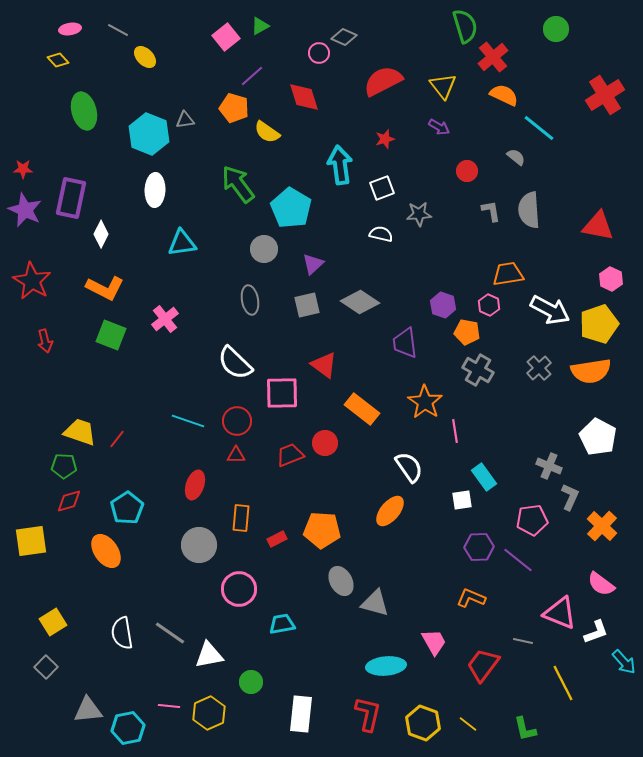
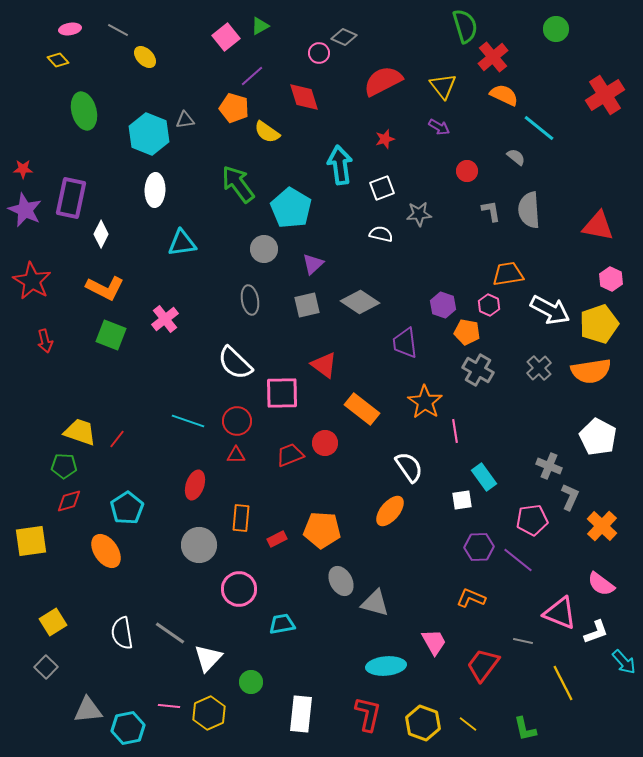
white triangle at (209, 655): moved 1 px left, 3 px down; rotated 36 degrees counterclockwise
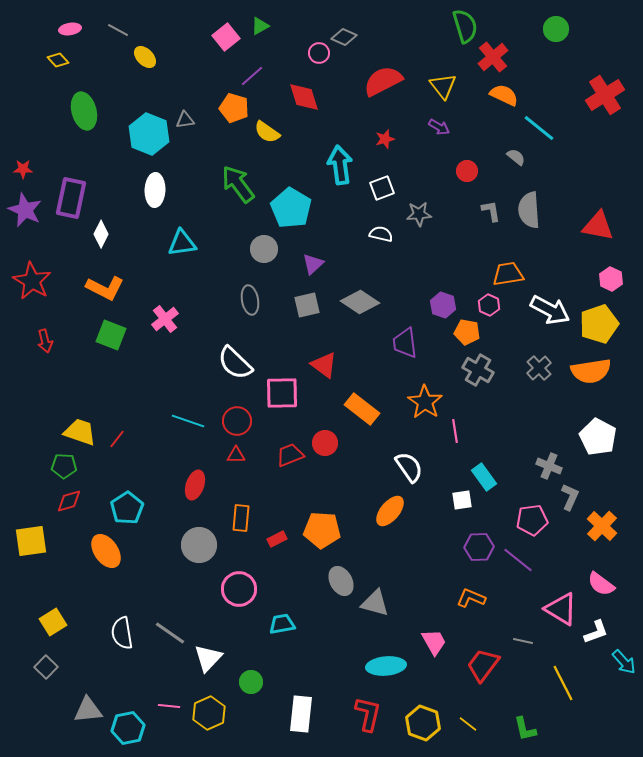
pink triangle at (560, 613): moved 1 px right, 4 px up; rotated 9 degrees clockwise
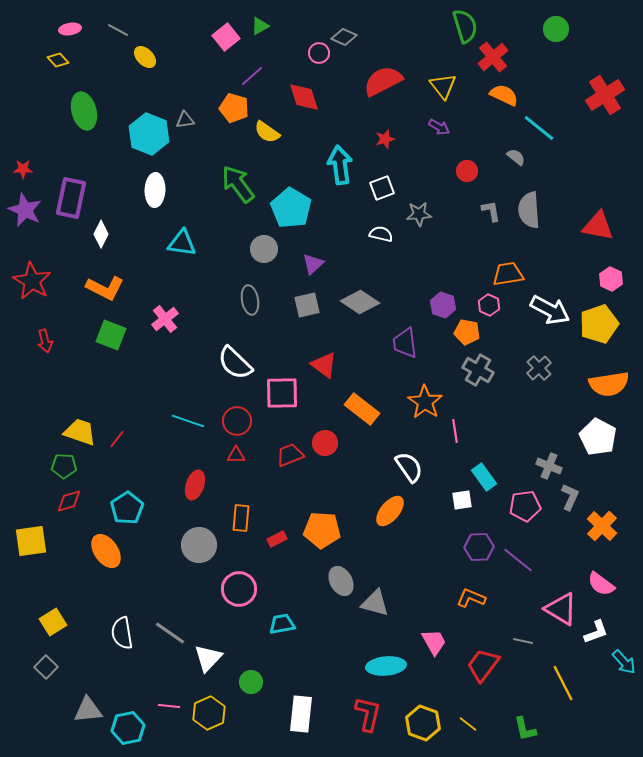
cyan triangle at (182, 243): rotated 16 degrees clockwise
orange semicircle at (591, 371): moved 18 px right, 13 px down
pink pentagon at (532, 520): moved 7 px left, 14 px up
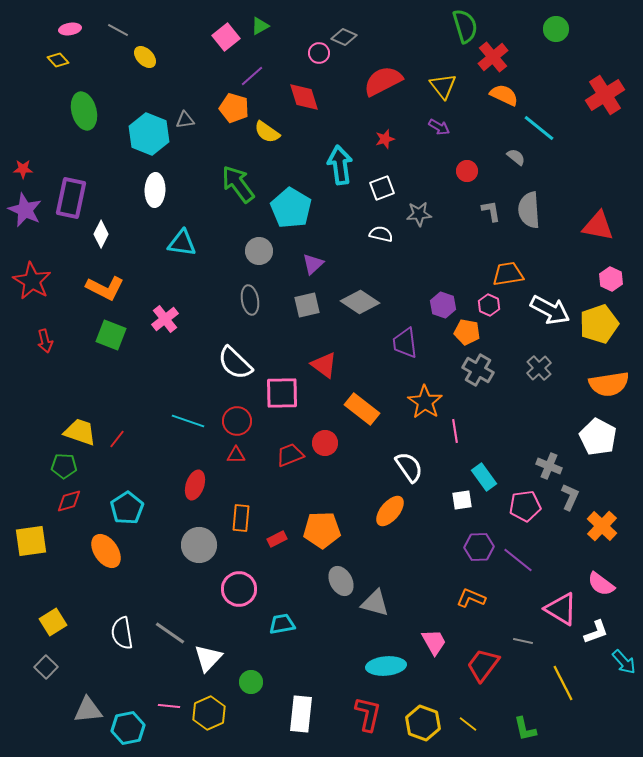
gray circle at (264, 249): moved 5 px left, 2 px down
orange pentagon at (322, 530): rotated 6 degrees counterclockwise
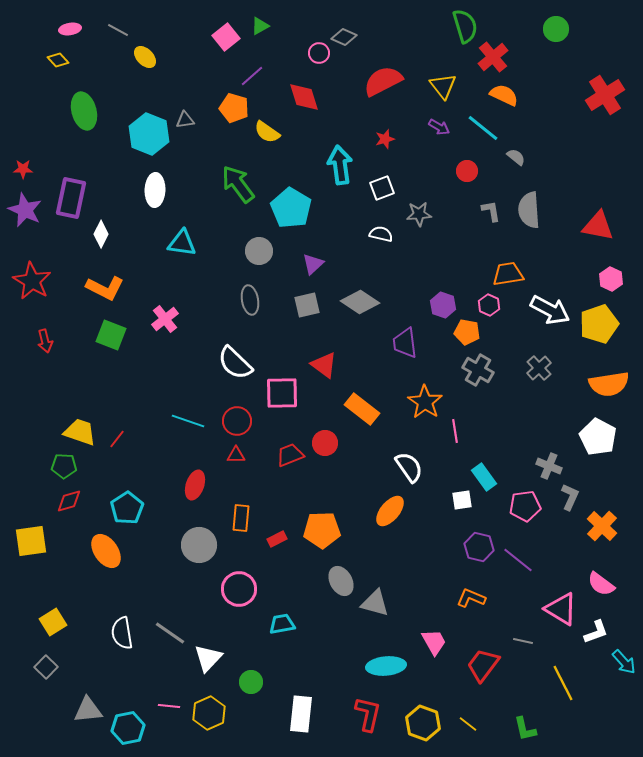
cyan line at (539, 128): moved 56 px left
purple hexagon at (479, 547): rotated 16 degrees clockwise
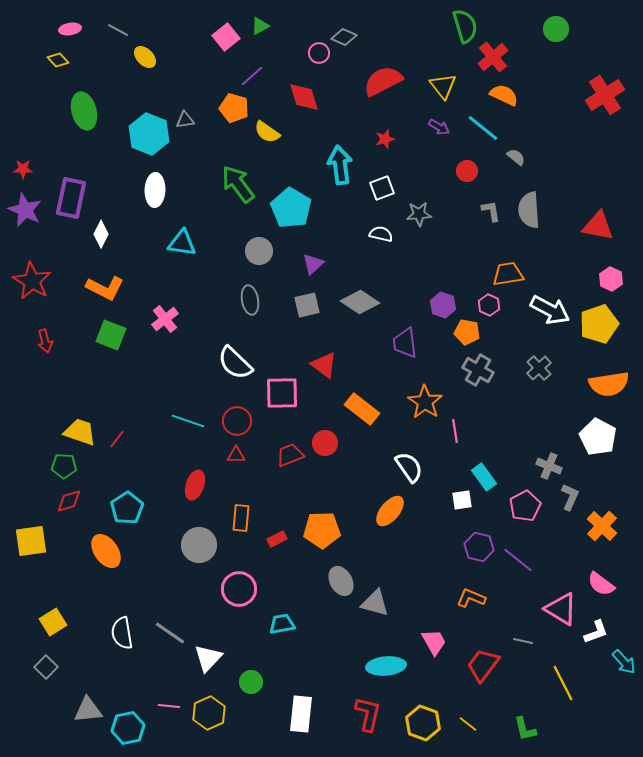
pink pentagon at (525, 506): rotated 20 degrees counterclockwise
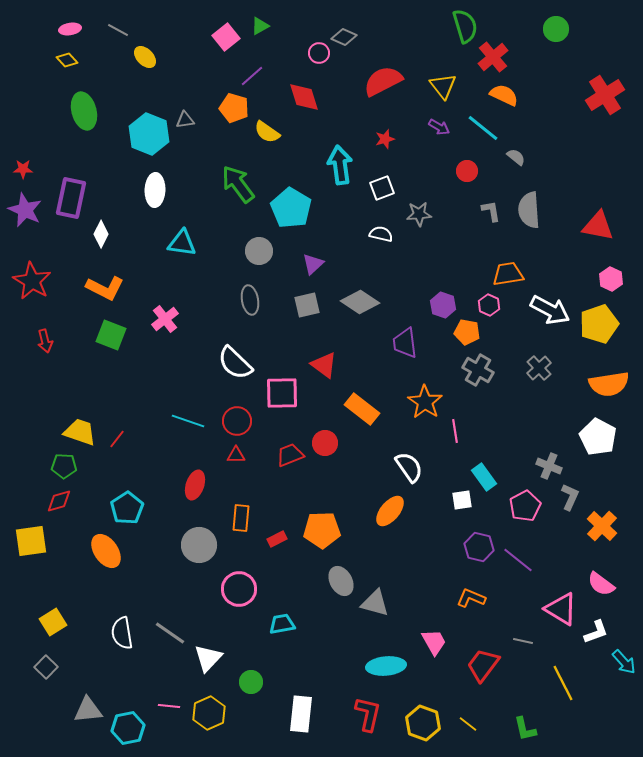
yellow diamond at (58, 60): moved 9 px right
red diamond at (69, 501): moved 10 px left
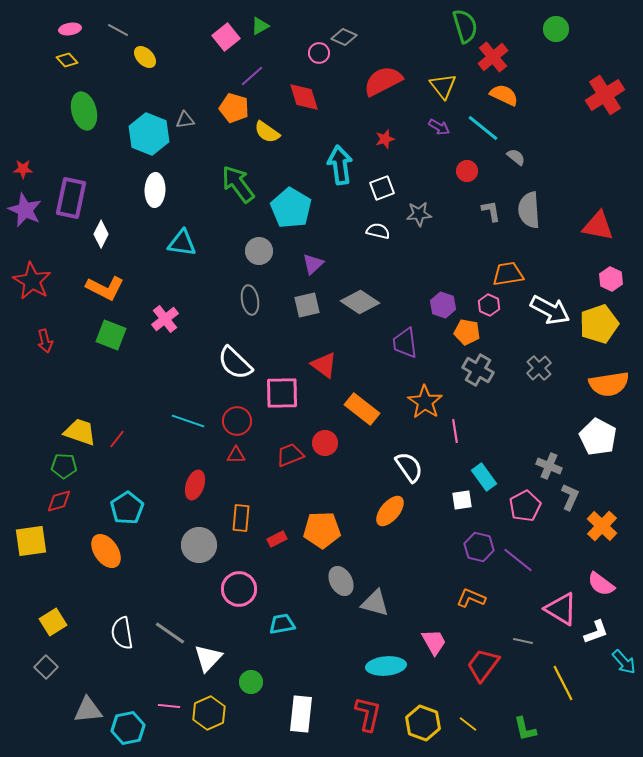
white semicircle at (381, 234): moved 3 px left, 3 px up
